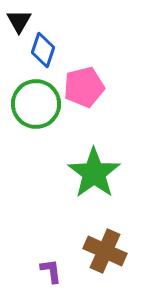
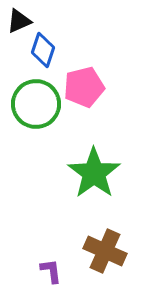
black triangle: rotated 36 degrees clockwise
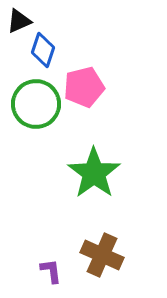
brown cross: moved 3 px left, 4 px down
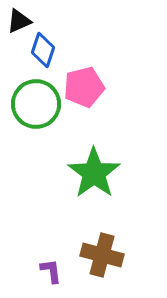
brown cross: rotated 9 degrees counterclockwise
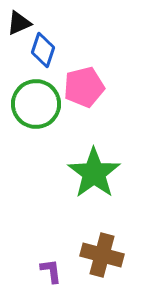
black triangle: moved 2 px down
